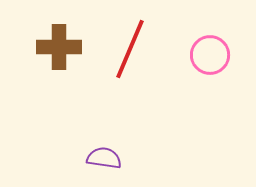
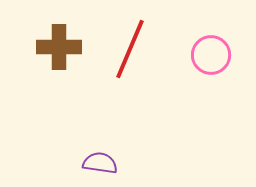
pink circle: moved 1 px right
purple semicircle: moved 4 px left, 5 px down
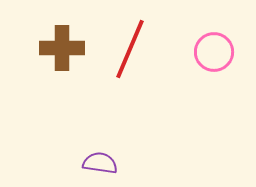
brown cross: moved 3 px right, 1 px down
pink circle: moved 3 px right, 3 px up
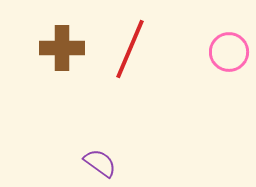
pink circle: moved 15 px right
purple semicircle: rotated 28 degrees clockwise
